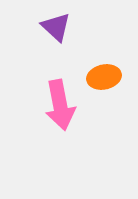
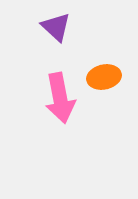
pink arrow: moved 7 px up
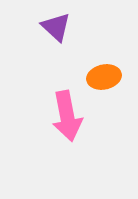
pink arrow: moved 7 px right, 18 px down
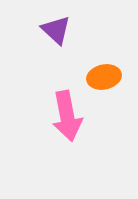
purple triangle: moved 3 px down
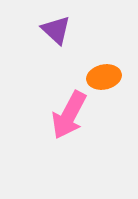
pink arrow: moved 2 px right, 1 px up; rotated 39 degrees clockwise
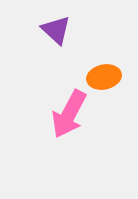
pink arrow: moved 1 px up
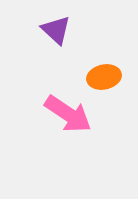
pink arrow: moved 1 px left; rotated 84 degrees counterclockwise
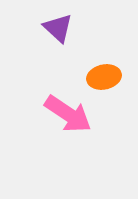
purple triangle: moved 2 px right, 2 px up
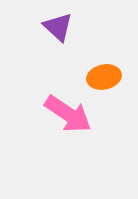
purple triangle: moved 1 px up
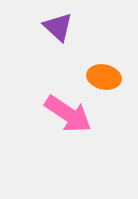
orange ellipse: rotated 24 degrees clockwise
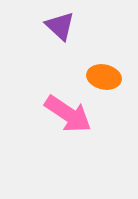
purple triangle: moved 2 px right, 1 px up
